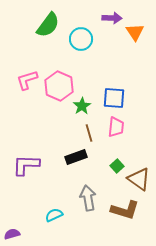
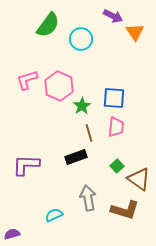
purple arrow: moved 1 px right, 2 px up; rotated 24 degrees clockwise
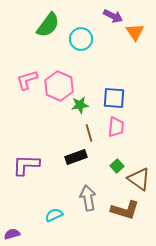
green star: moved 2 px left, 1 px up; rotated 24 degrees clockwise
